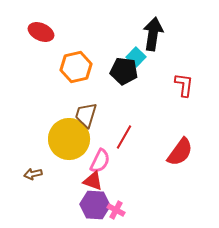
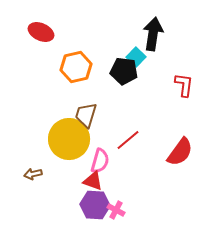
red line: moved 4 px right, 3 px down; rotated 20 degrees clockwise
pink semicircle: rotated 10 degrees counterclockwise
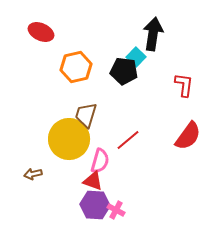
red semicircle: moved 8 px right, 16 px up
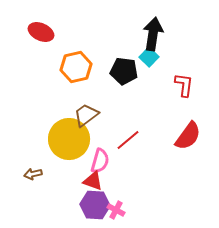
cyan square: moved 13 px right
brown trapezoid: rotated 36 degrees clockwise
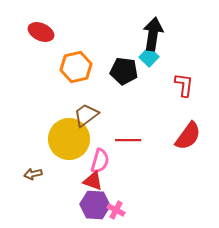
red line: rotated 40 degrees clockwise
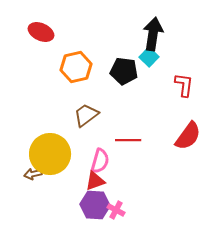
yellow circle: moved 19 px left, 15 px down
red triangle: moved 2 px right; rotated 40 degrees counterclockwise
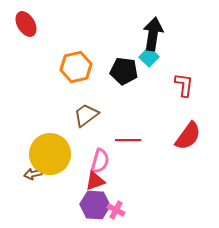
red ellipse: moved 15 px left, 8 px up; rotated 35 degrees clockwise
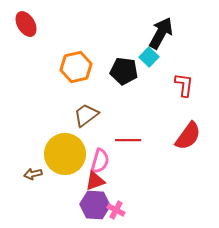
black arrow: moved 8 px right, 1 px up; rotated 20 degrees clockwise
yellow circle: moved 15 px right
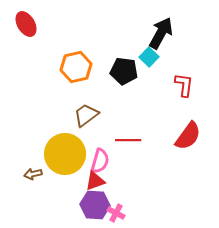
pink cross: moved 3 px down
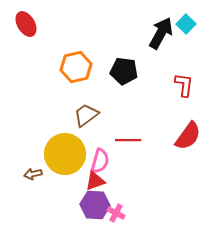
cyan square: moved 37 px right, 33 px up
